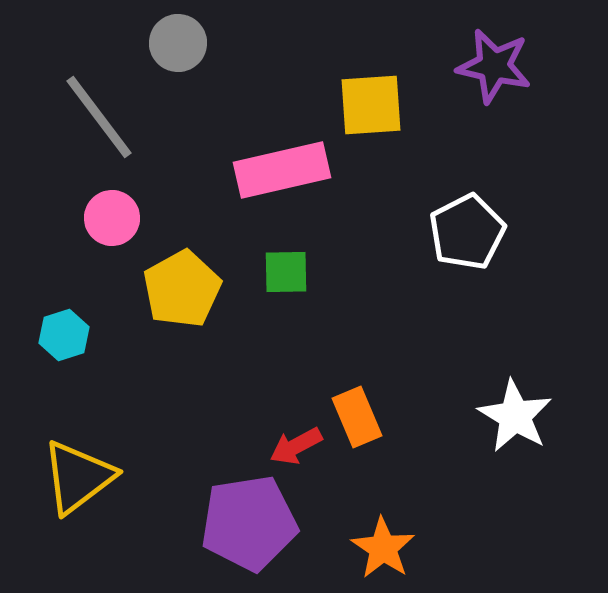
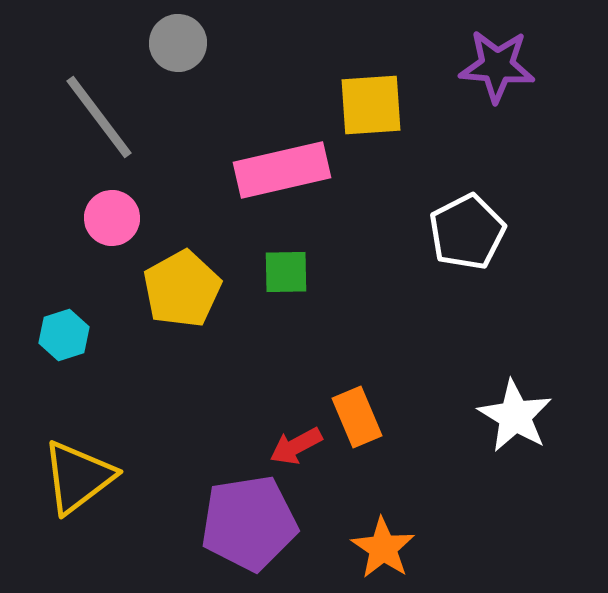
purple star: moved 3 px right; rotated 8 degrees counterclockwise
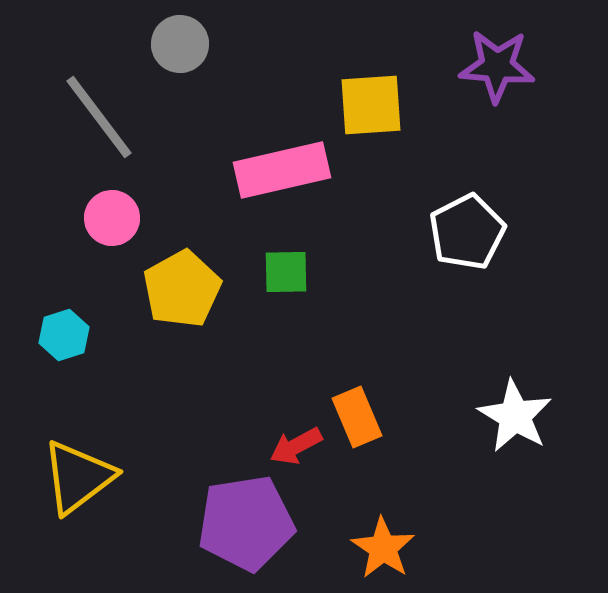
gray circle: moved 2 px right, 1 px down
purple pentagon: moved 3 px left
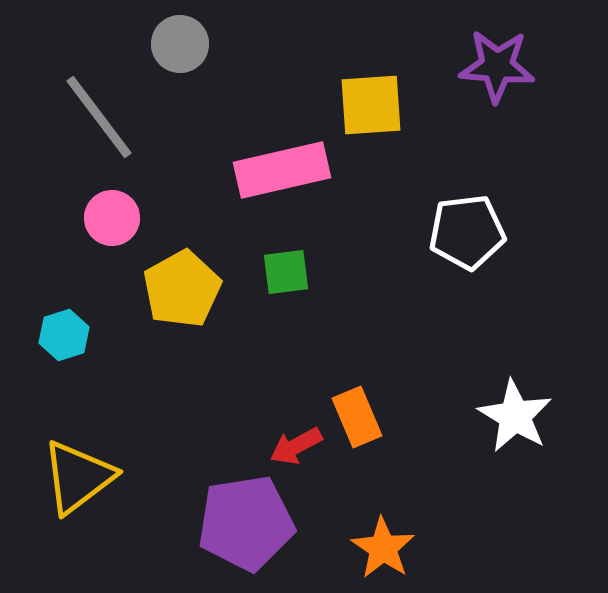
white pentagon: rotated 20 degrees clockwise
green square: rotated 6 degrees counterclockwise
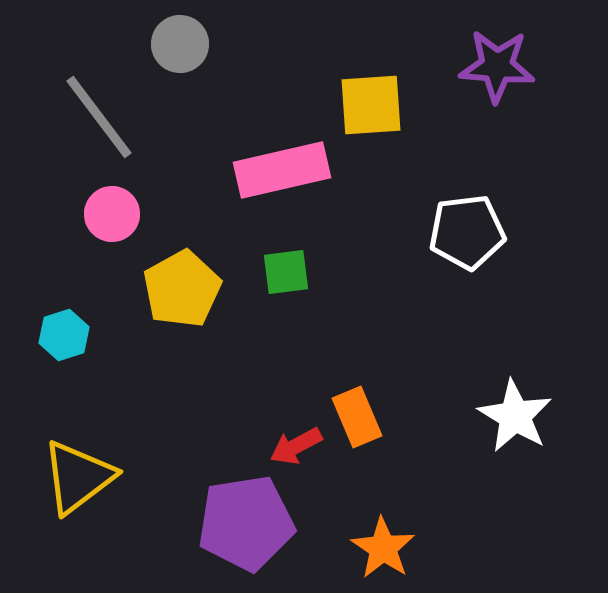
pink circle: moved 4 px up
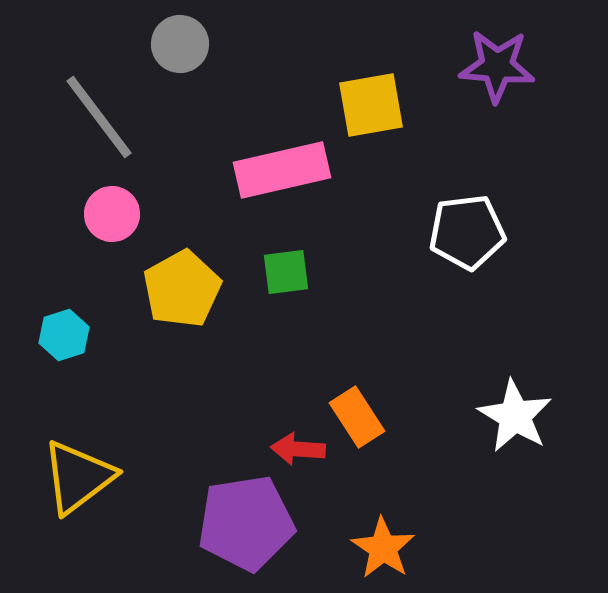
yellow square: rotated 6 degrees counterclockwise
orange rectangle: rotated 10 degrees counterclockwise
red arrow: moved 2 px right, 3 px down; rotated 32 degrees clockwise
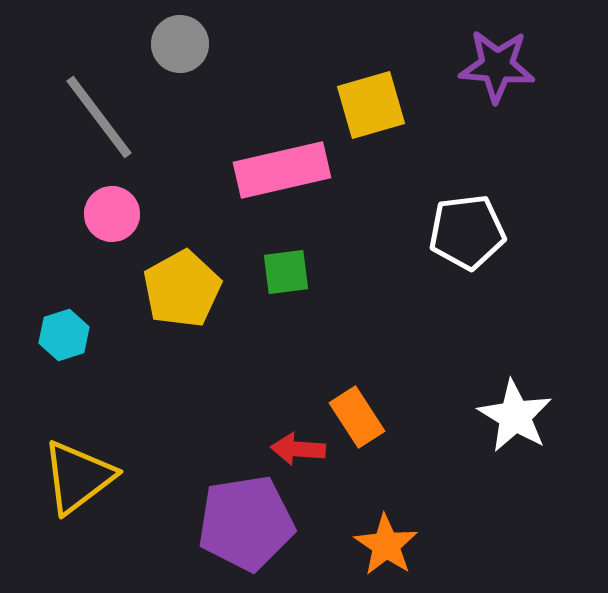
yellow square: rotated 6 degrees counterclockwise
orange star: moved 3 px right, 3 px up
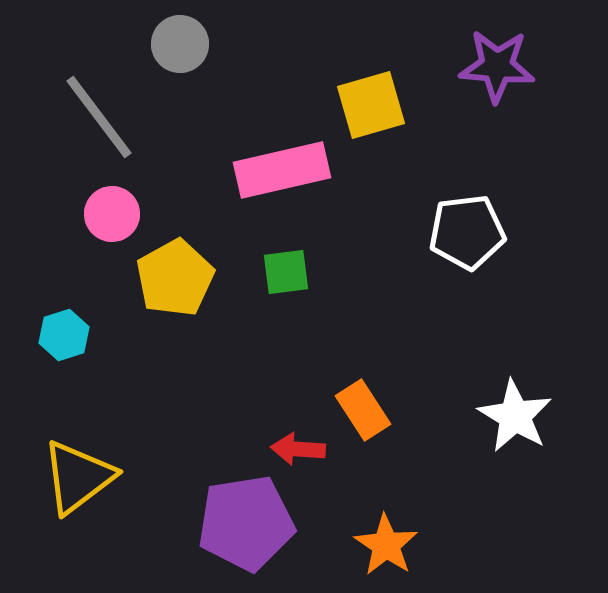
yellow pentagon: moved 7 px left, 11 px up
orange rectangle: moved 6 px right, 7 px up
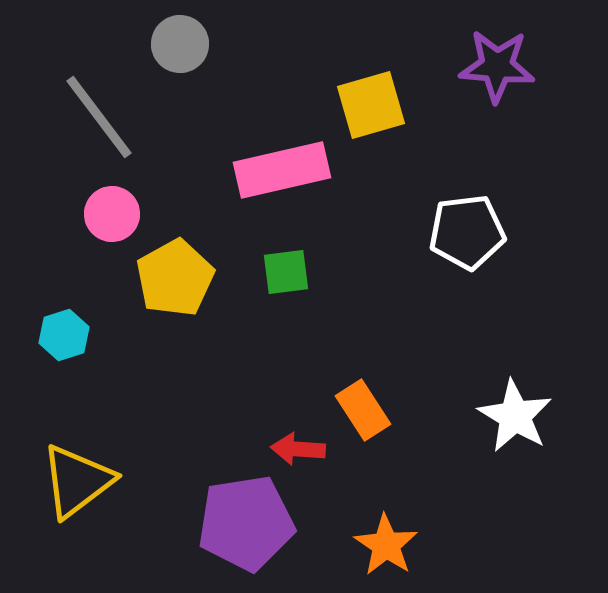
yellow triangle: moved 1 px left, 4 px down
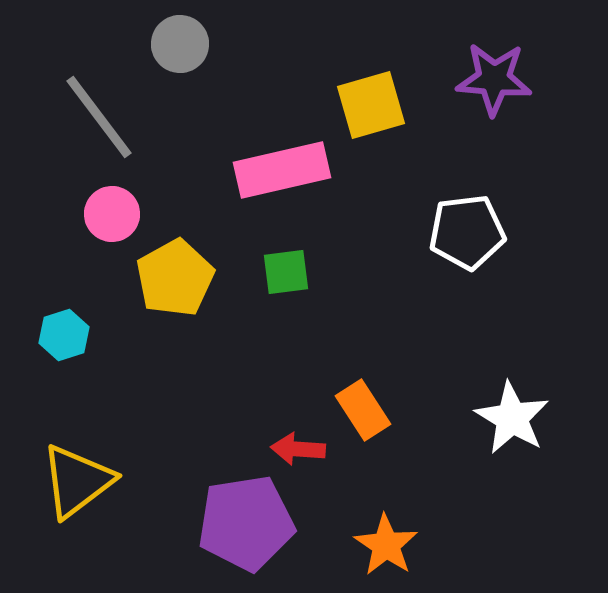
purple star: moved 3 px left, 13 px down
white star: moved 3 px left, 2 px down
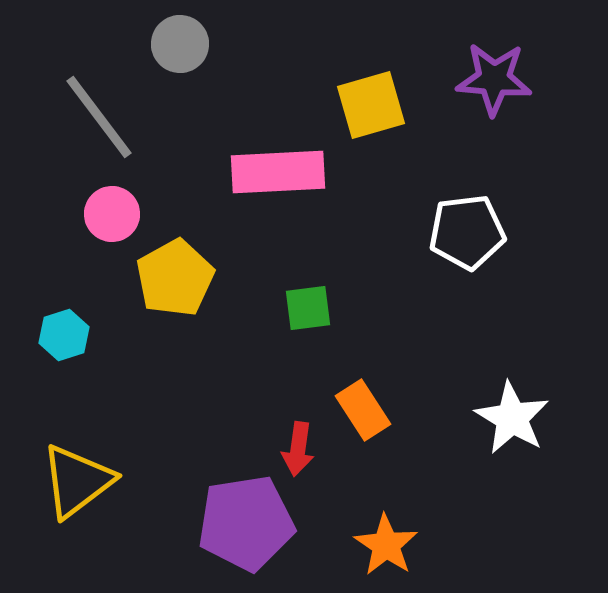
pink rectangle: moved 4 px left, 2 px down; rotated 10 degrees clockwise
green square: moved 22 px right, 36 px down
red arrow: rotated 86 degrees counterclockwise
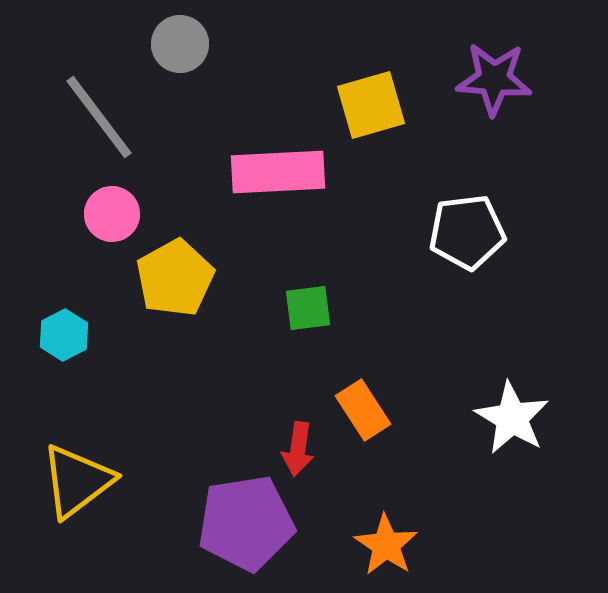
cyan hexagon: rotated 9 degrees counterclockwise
